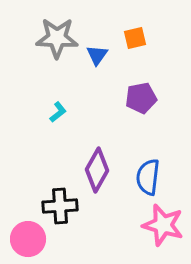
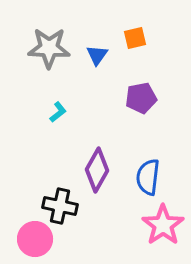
gray star: moved 8 px left, 10 px down
black cross: rotated 16 degrees clockwise
pink star: rotated 21 degrees clockwise
pink circle: moved 7 px right
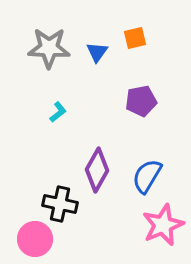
blue triangle: moved 3 px up
purple pentagon: moved 3 px down
blue semicircle: moved 1 px left, 1 px up; rotated 24 degrees clockwise
black cross: moved 2 px up
pink star: rotated 12 degrees clockwise
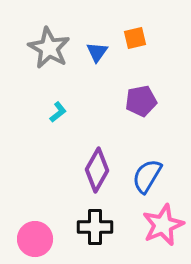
gray star: rotated 27 degrees clockwise
black cross: moved 35 px right, 23 px down; rotated 12 degrees counterclockwise
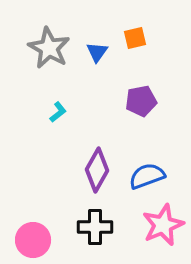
blue semicircle: rotated 39 degrees clockwise
pink circle: moved 2 px left, 1 px down
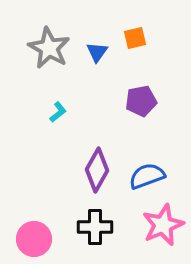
pink circle: moved 1 px right, 1 px up
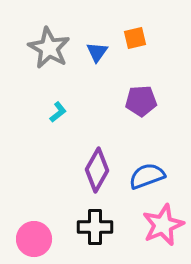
purple pentagon: rotated 8 degrees clockwise
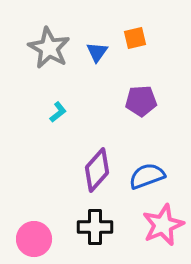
purple diamond: rotated 12 degrees clockwise
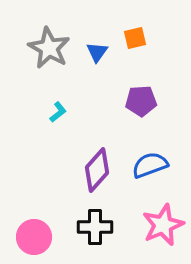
blue semicircle: moved 3 px right, 11 px up
pink circle: moved 2 px up
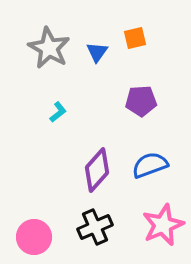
black cross: rotated 24 degrees counterclockwise
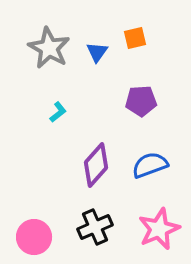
purple diamond: moved 1 px left, 5 px up
pink star: moved 4 px left, 4 px down
